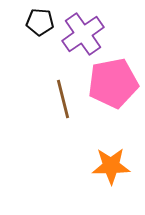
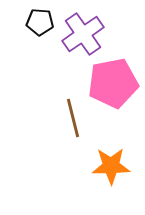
brown line: moved 10 px right, 19 px down
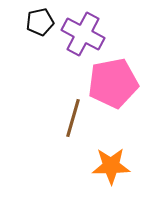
black pentagon: rotated 16 degrees counterclockwise
purple cross: rotated 27 degrees counterclockwise
brown line: rotated 30 degrees clockwise
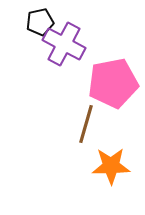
purple cross: moved 19 px left, 10 px down
brown line: moved 13 px right, 6 px down
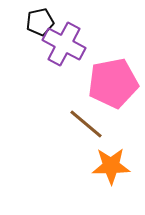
brown line: rotated 66 degrees counterclockwise
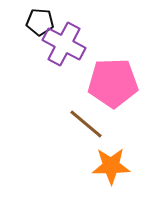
black pentagon: rotated 16 degrees clockwise
pink pentagon: rotated 9 degrees clockwise
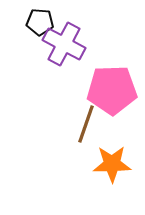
pink pentagon: moved 1 px left, 7 px down
brown line: rotated 69 degrees clockwise
orange star: moved 1 px right, 2 px up
